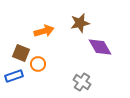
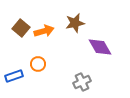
brown star: moved 5 px left
brown square: moved 25 px up; rotated 18 degrees clockwise
gray cross: rotated 30 degrees clockwise
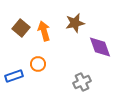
orange arrow: rotated 90 degrees counterclockwise
purple diamond: rotated 10 degrees clockwise
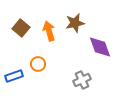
orange arrow: moved 5 px right
gray cross: moved 2 px up
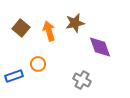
gray cross: rotated 36 degrees counterclockwise
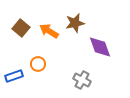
orange arrow: rotated 42 degrees counterclockwise
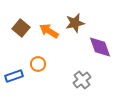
gray cross: rotated 24 degrees clockwise
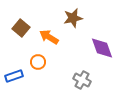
brown star: moved 2 px left, 5 px up
orange arrow: moved 6 px down
purple diamond: moved 2 px right, 1 px down
orange circle: moved 2 px up
gray cross: rotated 24 degrees counterclockwise
